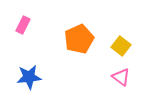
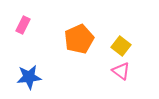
pink triangle: moved 6 px up
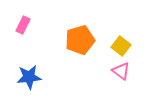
orange pentagon: moved 1 px right, 1 px down; rotated 8 degrees clockwise
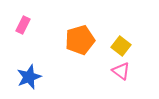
blue star: rotated 15 degrees counterclockwise
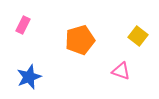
yellow square: moved 17 px right, 10 px up
pink triangle: rotated 18 degrees counterclockwise
